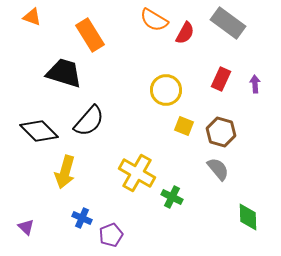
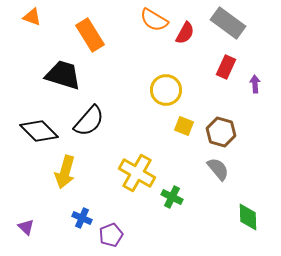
black trapezoid: moved 1 px left, 2 px down
red rectangle: moved 5 px right, 12 px up
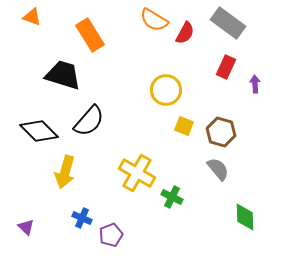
green diamond: moved 3 px left
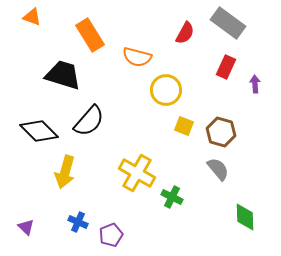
orange semicircle: moved 17 px left, 37 px down; rotated 16 degrees counterclockwise
blue cross: moved 4 px left, 4 px down
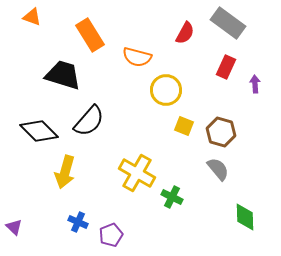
purple triangle: moved 12 px left
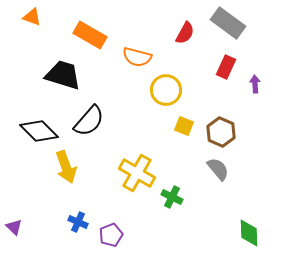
orange rectangle: rotated 28 degrees counterclockwise
brown hexagon: rotated 8 degrees clockwise
yellow arrow: moved 1 px right, 5 px up; rotated 36 degrees counterclockwise
green diamond: moved 4 px right, 16 px down
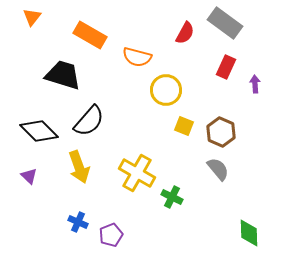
orange triangle: rotated 48 degrees clockwise
gray rectangle: moved 3 px left
yellow arrow: moved 13 px right
purple triangle: moved 15 px right, 51 px up
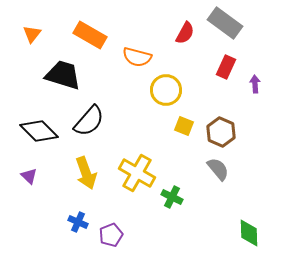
orange triangle: moved 17 px down
yellow arrow: moved 7 px right, 6 px down
